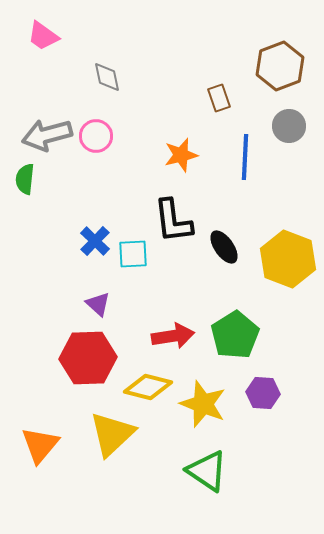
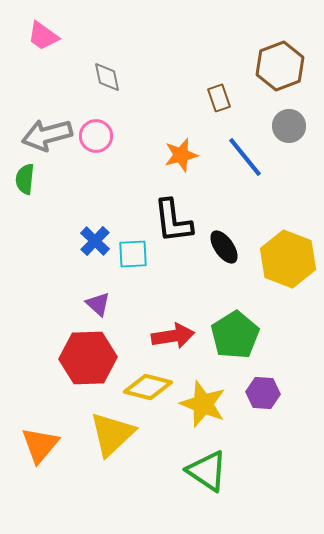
blue line: rotated 42 degrees counterclockwise
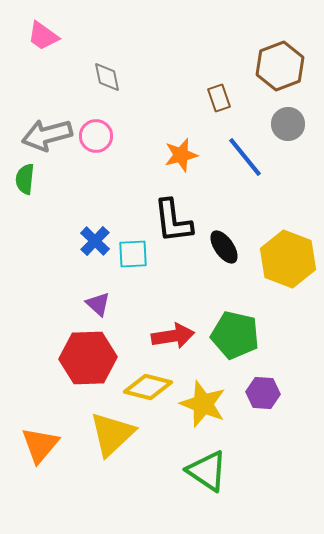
gray circle: moved 1 px left, 2 px up
green pentagon: rotated 27 degrees counterclockwise
